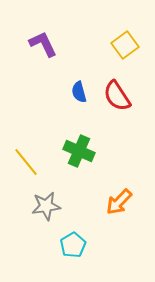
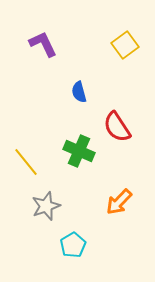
red semicircle: moved 31 px down
gray star: rotated 12 degrees counterclockwise
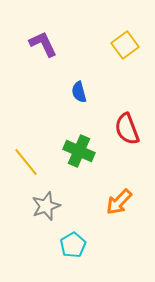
red semicircle: moved 10 px right, 2 px down; rotated 12 degrees clockwise
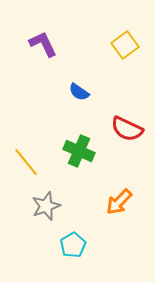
blue semicircle: rotated 40 degrees counterclockwise
red semicircle: rotated 44 degrees counterclockwise
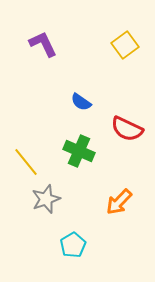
blue semicircle: moved 2 px right, 10 px down
gray star: moved 7 px up
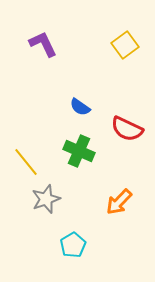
blue semicircle: moved 1 px left, 5 px down
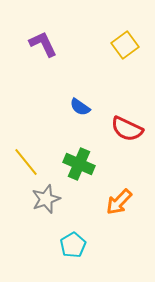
green cross: moved 13 px down
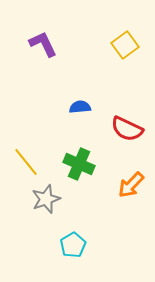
blue semicircle: rotated 140 degrees clockwise
orange arrow: moved 12 px right, 17 px up
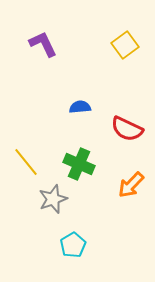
gray star: moved 7 px right
